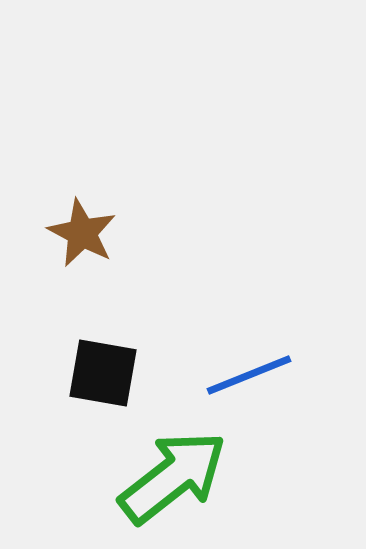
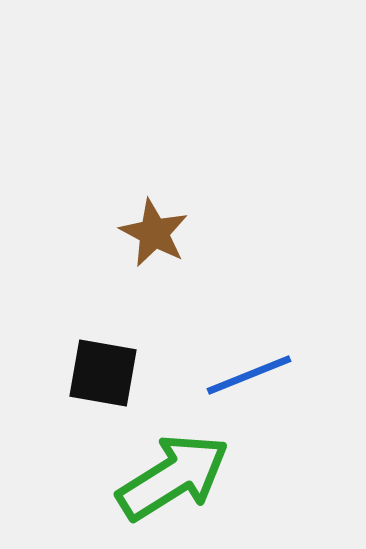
brown star: moved 72 px right
green arrow: rotated 6 degrees clockwise
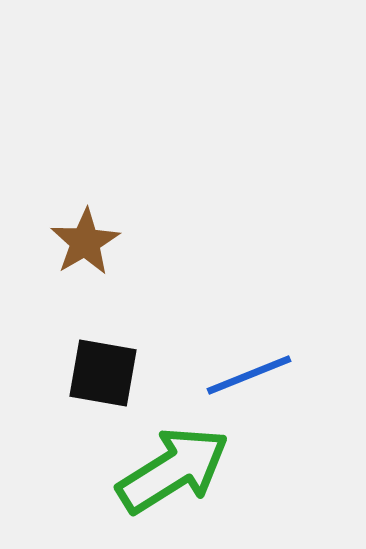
brown star: moved 69 px left, 9 px down; rotated 14 degrees clockwise
green arrow: moved 7 px up
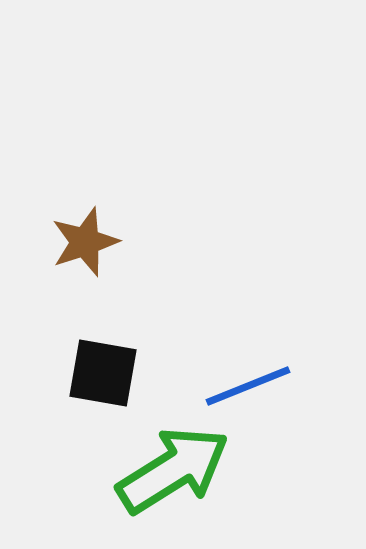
brown star: rotated 12 degrees clockwise
blue line: moved 1 px left, 11 px down
